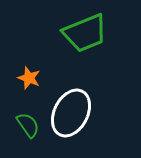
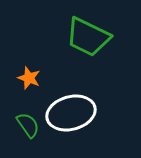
green trapezoid: moved 3 px right, 4 px down; rotated 48 degrees clockwise
white ellipse: rotated 48 degrees clockwise
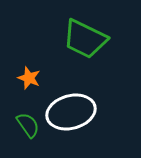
green trapezoid: moved 3 px left, 2 px down
white ellipse: moved 1 px up
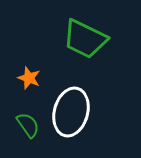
white ellipse: rotated 60 degrees counterclockwise
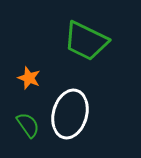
green trapezoid: moved 1 px right, 2 px down
white ellipse: moved 1 px left, 2 px down
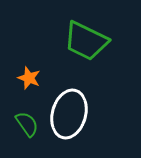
white ellipse: moved 1 px left
green semicircle: moved 1 px left, 1 px up
